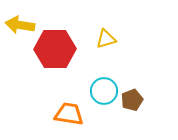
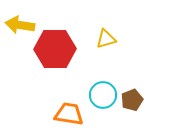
cyan circle: moved 1 px left, 4 px down
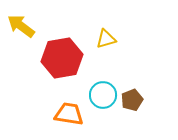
yellow arrow: moved 1 px right, 1 px down; rotated 28 degrees clockwise
red hexagon: moved 7 px right, 9 px down; rotated 9 degrees counterclockwise
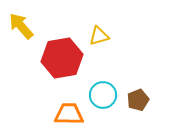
yellow arrow: rotated 12 degrees clockwise
yellow triangle: moved 7 px left, 3 px up
brown pentagon: moved 6 px right
orange trapezoid: rotated 8 degrees counterclockwise
